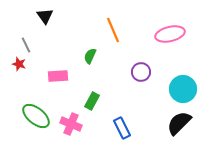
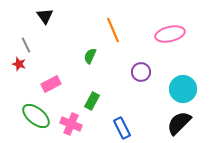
pink rectangle: moved 7 px left, 8 px down; rotated 24 degrees counterclockwise
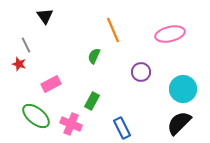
green semicircle: moved 4 px right
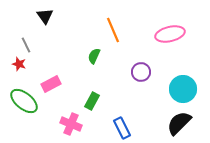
green ellipse: moved 12 px left, 15 px up
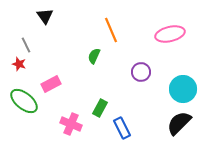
orange line: moved 2 px left
green rectangle: moved 8 px right, 7 px down
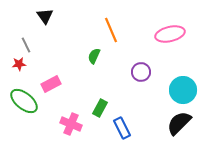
red star: rotated 24 degrees counterclockwise
cyan circle: moved 1 px down
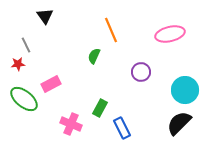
red star: moved 1 px left
cyan circle: moved 2 px right
green ellipse: moved 2 px up
